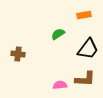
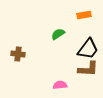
brown L-shape: moved 3 px right, 10 px up
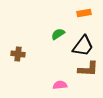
orange rectangle: moved 2 px up
black trapezoid: moved 5 px left, 3 px up
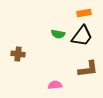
green semicircle: rotated 136 degrees counterclockwise
black trapezoid: moved 1 px left, 10 px up
brown L-shape: rotated 10 degrees counterclockwise
pink semicircle: moved 5 px left
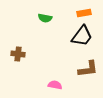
green semicircle: moved 13 px left, 16 px up
pink semicircle: rotated 16 degrees clockwise
